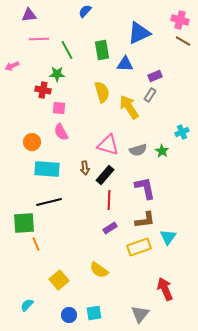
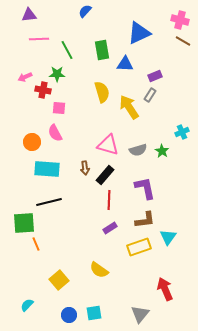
pink arrow at (12, 66): moved 13 px right, 11 px down
pink semicircle at (61, 132): moved 6 px left, 1 px down
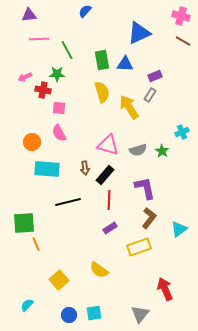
pink cross at (180, 20): moved 1 px right, 4 px up
green rectangle at (102, 50): moved 10 px down
pink semicircle at (55, 133): moved 4 px right
black line at (49, 202): moved 19 px right
brown L-shape at (145, 220): moved 4 px right, 2 px up; rotated 45 degrees counterclockwise
cyan triangle at (168, 237): moved 11 px right, 8 px up; rotated 18 degrees clockwise
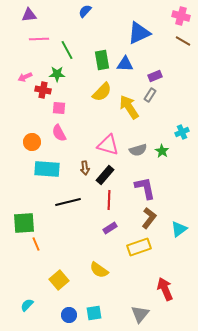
yellow semicircle at (102, 92): rotated 60 degrees clockwise
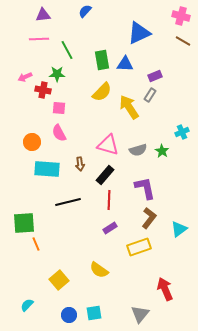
purple triangle at (29, 15): moved 14 px right
brown arrow at (85, 168): moved 5 px left, 4 px up
